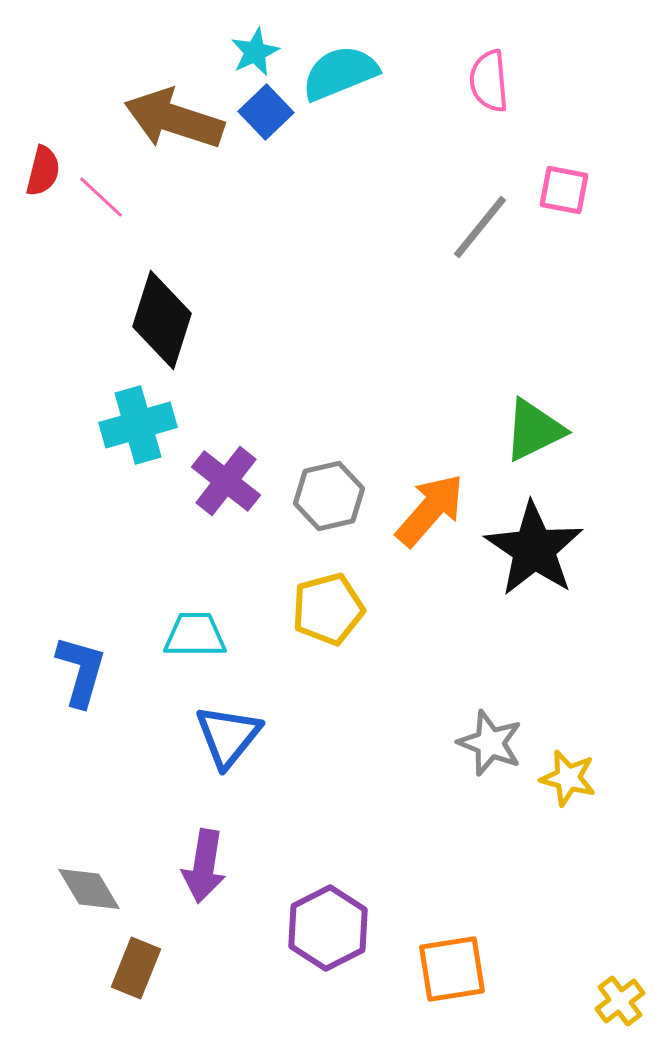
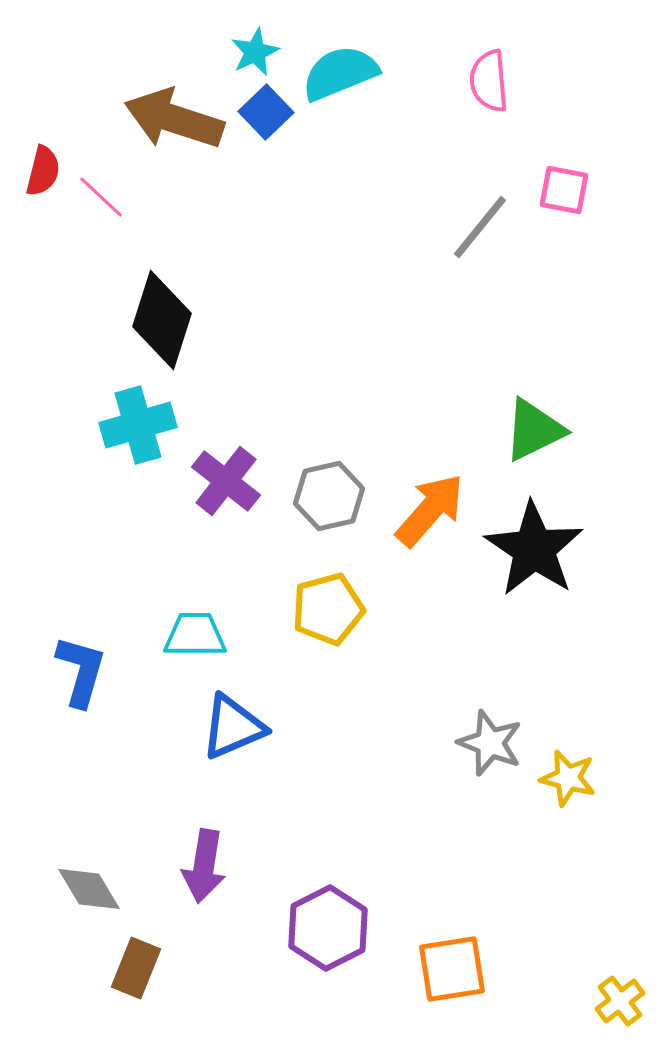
blue triangle: moved 5 px right, 9 px up; rotated 28 degrees clockwise
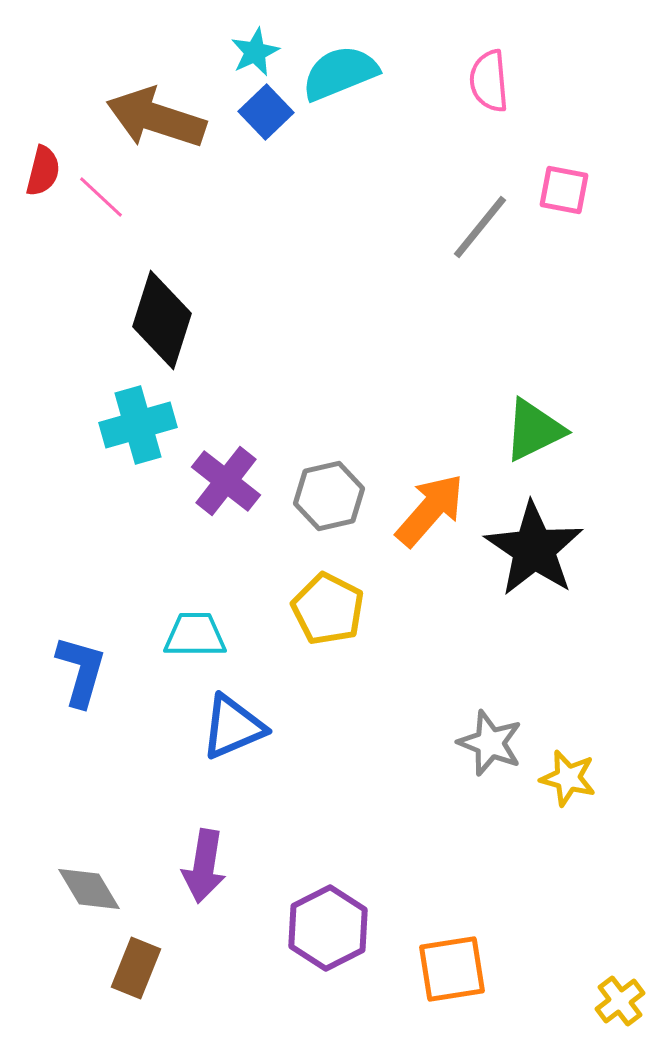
brown arrow: moved 18 px left, 1 px up
yellow pentagon: rotated 30 degrees counterclockwise
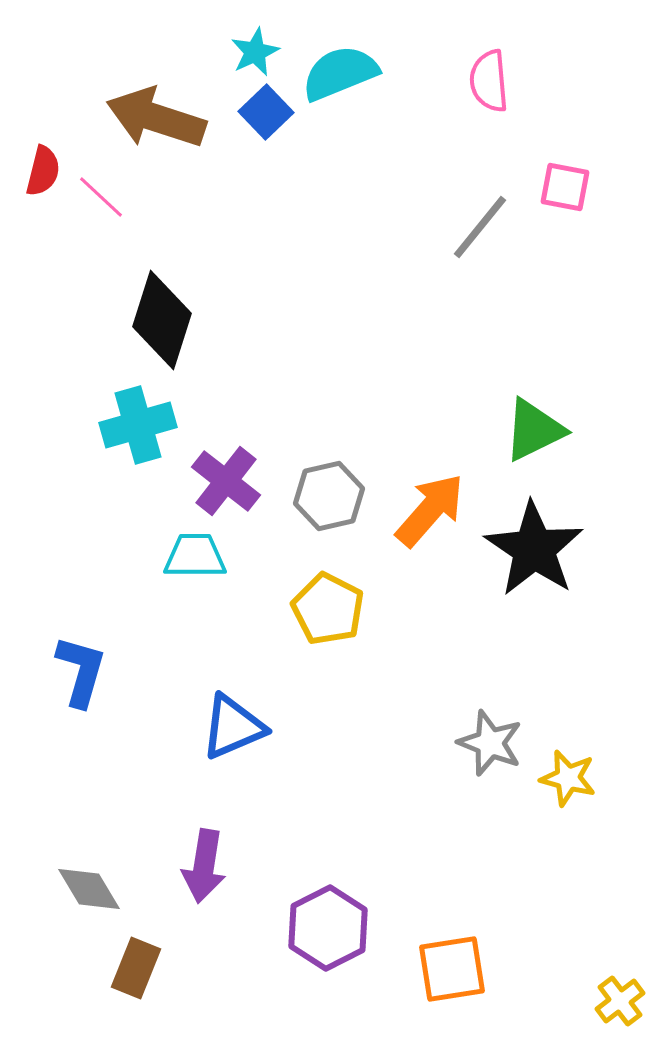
pink square: moved 1 px right, 3 px up
cyan trapezoid: moved 79 px up
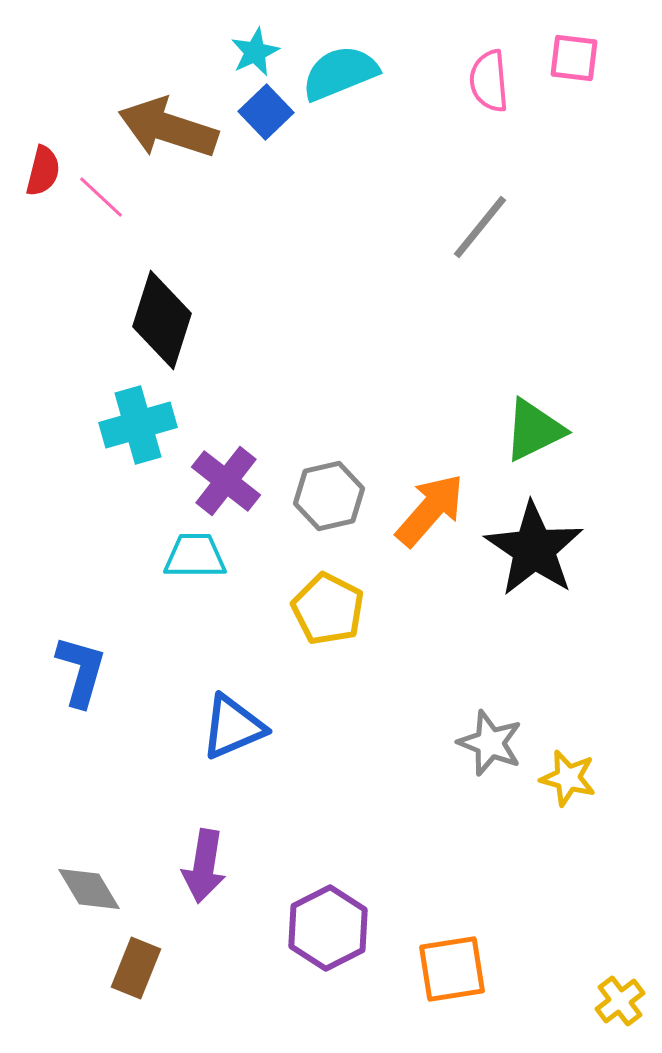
brown arrow: moved 12 px right, 10 px down
pink square: moved 9 px right, 129 px up; rotated 4 degrees counterclockwise
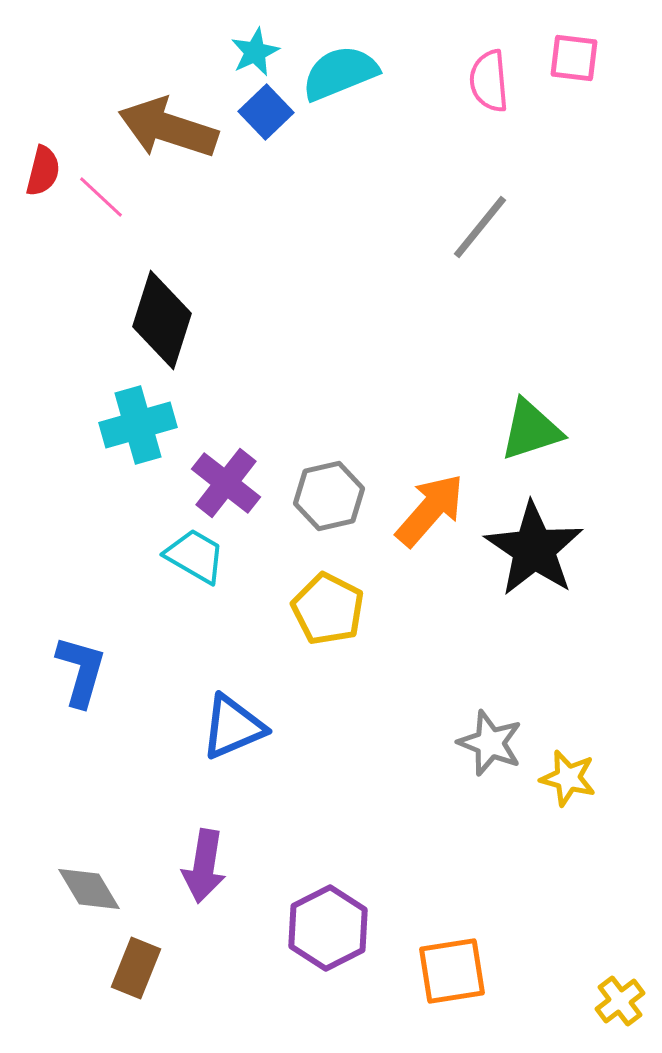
green triangle: moved 3 px left; rotated 8 degrees clockwise
purple cross: moved 2 px down
cyan trapezoid: rotated 30 degrees clockwise
orange square: moved 2 px down
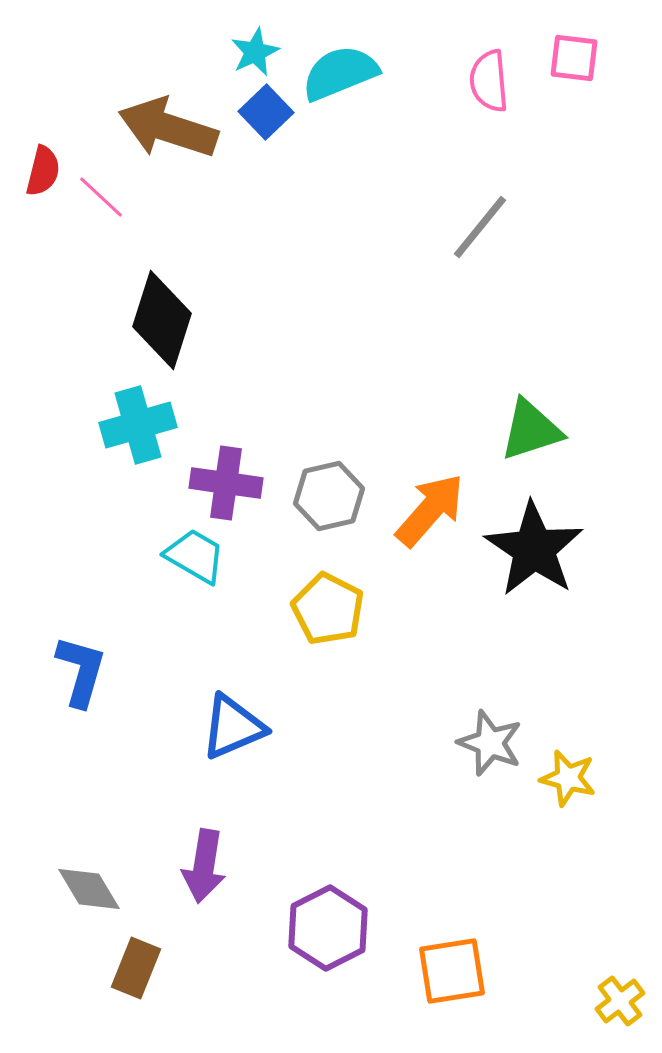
purple cross: rotated 30 degrees counterclockwise
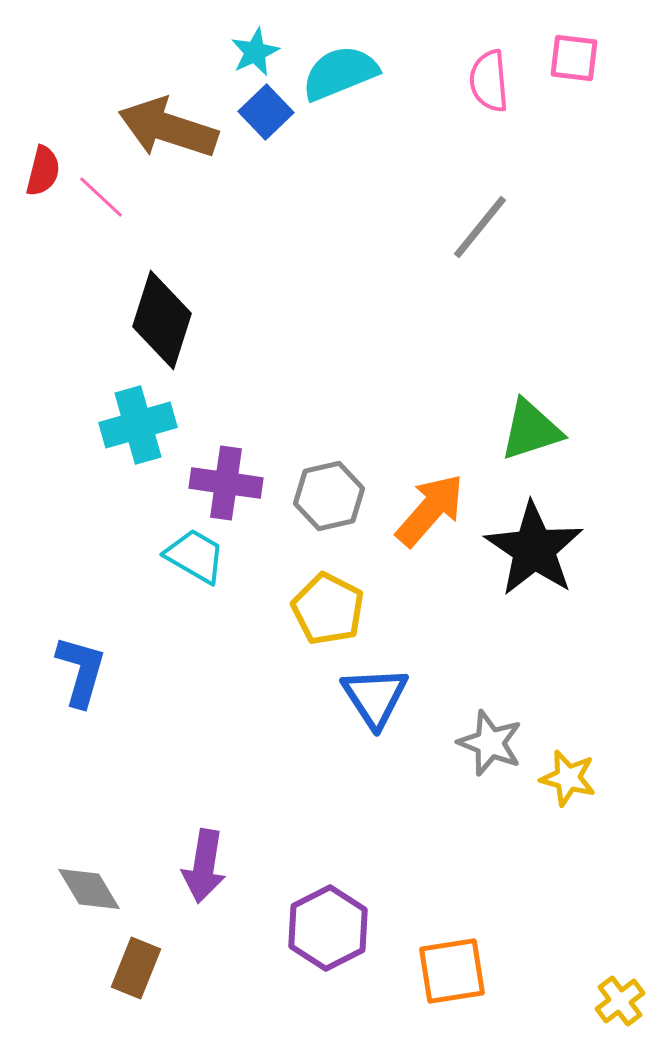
blue triangle: moved 142 px right, 30 px up; rotated 40 degrees counterclockwise
